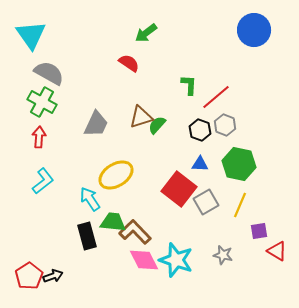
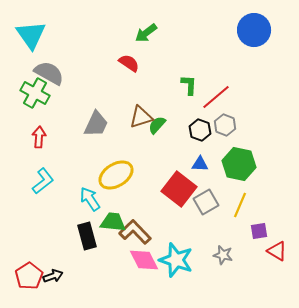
green cross: moved 7 px left, 9 px up
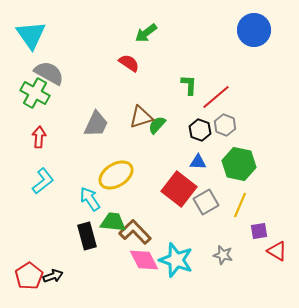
blue triangle: moved 2 px left, 2 px up
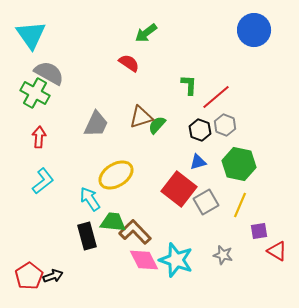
blue triangle: rotated 18 degrees counterclockwise
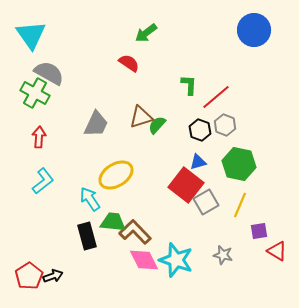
red square: moved 7 px right, 4 px up
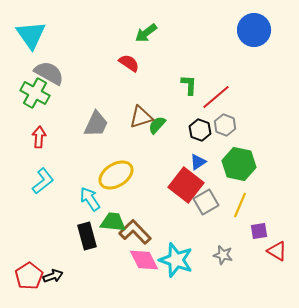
blue triangle: rotated 18 degrees counterclockwise
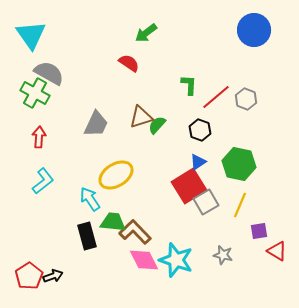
gray hexagon: moved 21 px right, 26 px up
red square: moved 3 px right, 1 px down; rotated 20 degrees clockwise
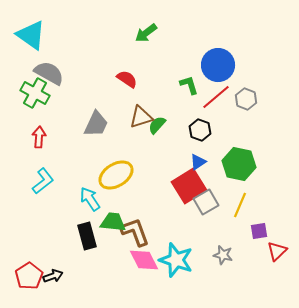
blue circle: moved 36 px left, 35 px down
cyan triangle: rotated 20 degrees counterclockwise
red semicircle: moved 2 px left, 16 px down
green L-shape: rotated 20 degrees counterclockwise
brown L-shape: rotated 24 degrees clockwise
red triangle: rotated 45 degrees clockwise
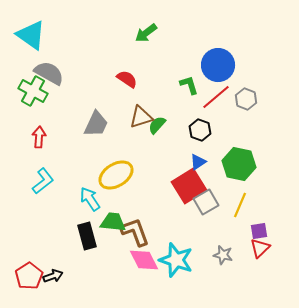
green cross: moved 2 px left, 2 px up
red triangle: moved 17 px left, 3 px up
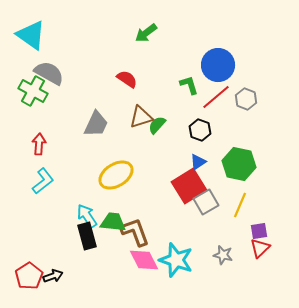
red arrow: moved 7 px down
cyan arrow: moved 3 px left, 17 px down
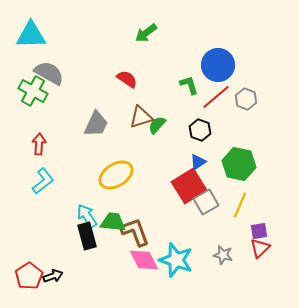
cyan triangle: rotated 36 degrees counterclockwise
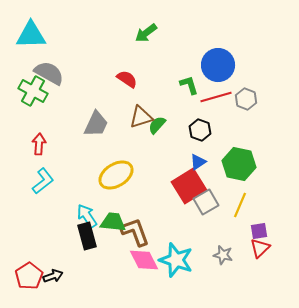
red line: rotated 24 degrees clockwise
